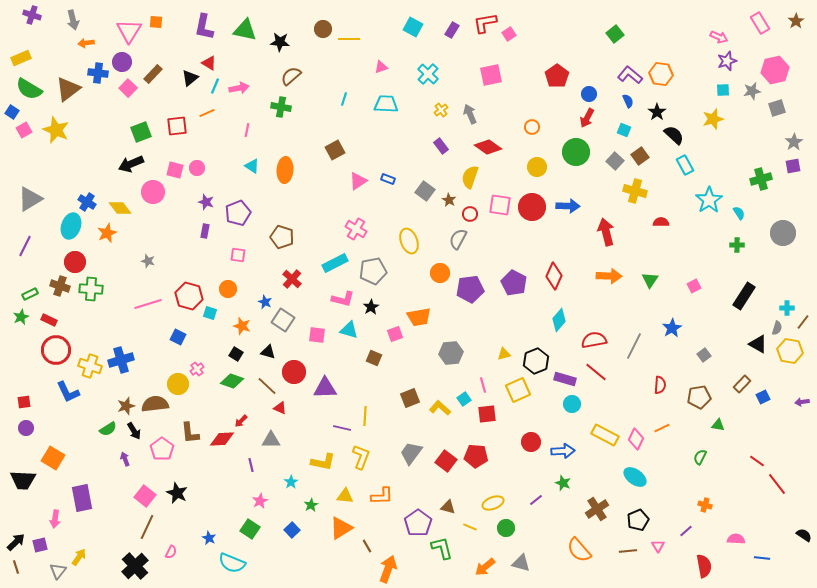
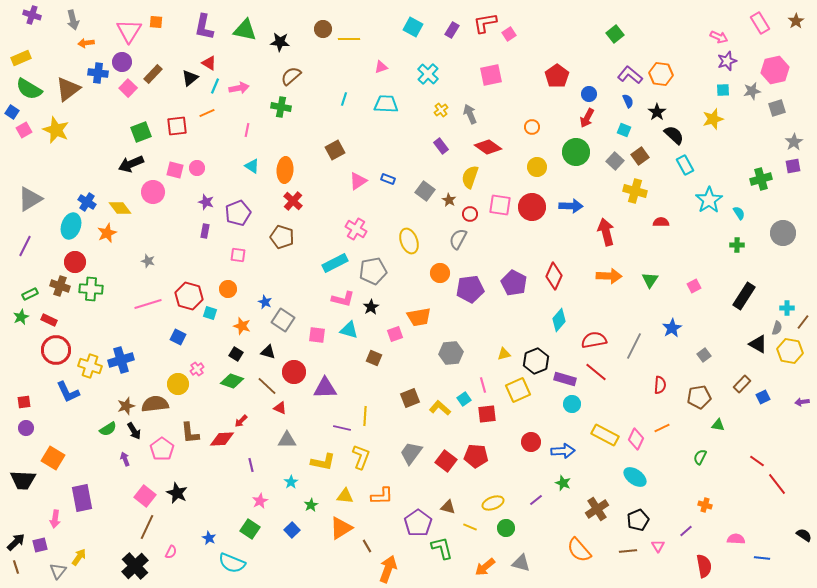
blue arrow at (568, 206): moved 3 px right
red cross at (292, 279): moved 1 px right, 78 px up
gray triangle at (271, 440): moved 16 px right
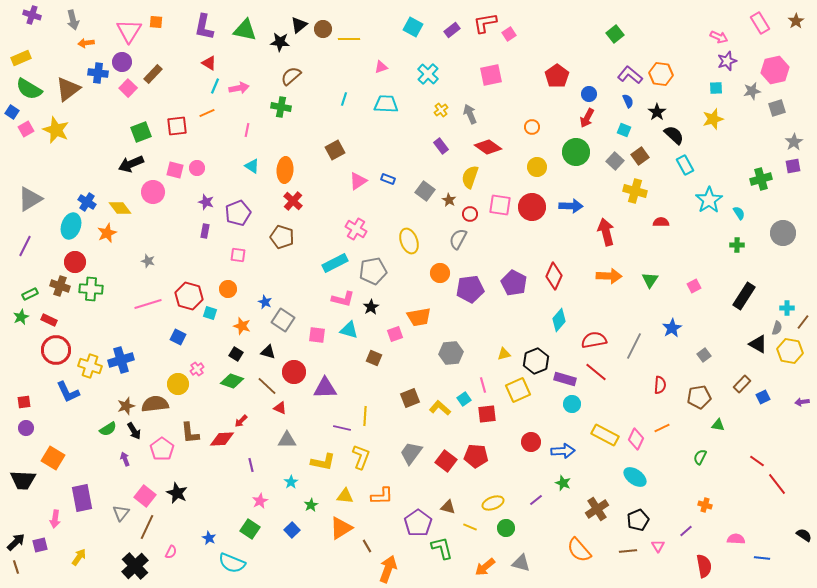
purple rectangle at (452, 30): rotated 21 degrees clockwise
black triangle at (190, 78): moved 109 px right, 53 px up
cyan square at (723, 90): moved 7 px left, 2 px up
pink square at (24, 130): moved 2 px right, 1 px up
gray triangle at (58, 571): moved 63 px right, 58 px up
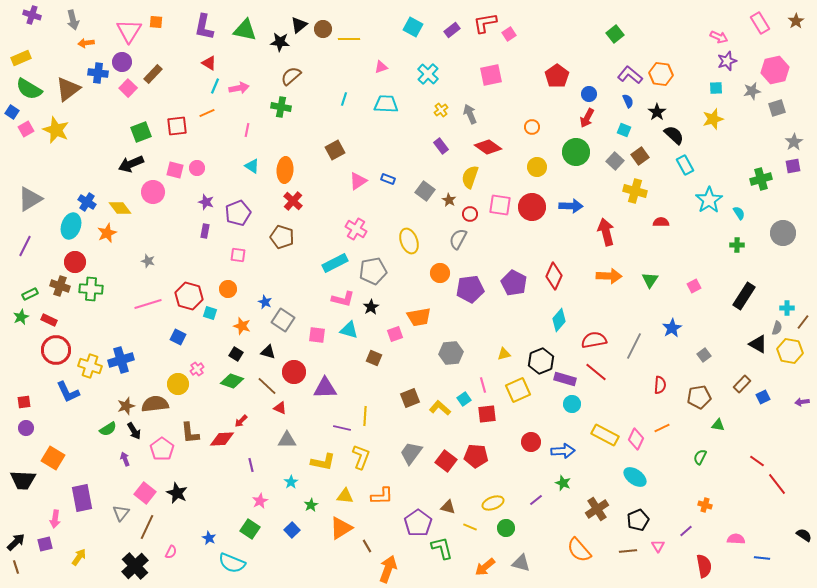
black hexagon at (536, 361): moved 5 px right
pink square at (145, 496): moved 3 px up
purple square at (40, 545): moved 5 px right, 1 px up
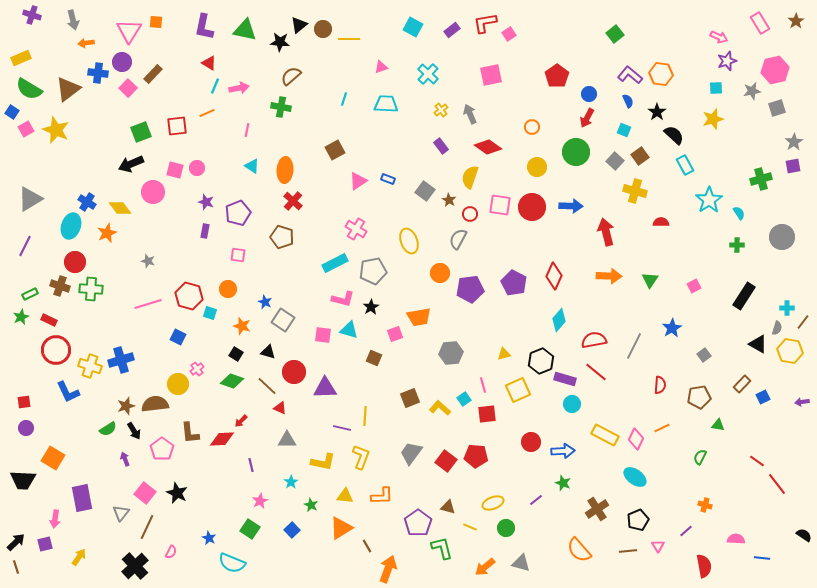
gray circle at (783, 233): moved 1 px left, 4 px down
pink square at (317, 335): moved 6 px right
green star at (311, 505): rotated 16 degrees counterclockwise
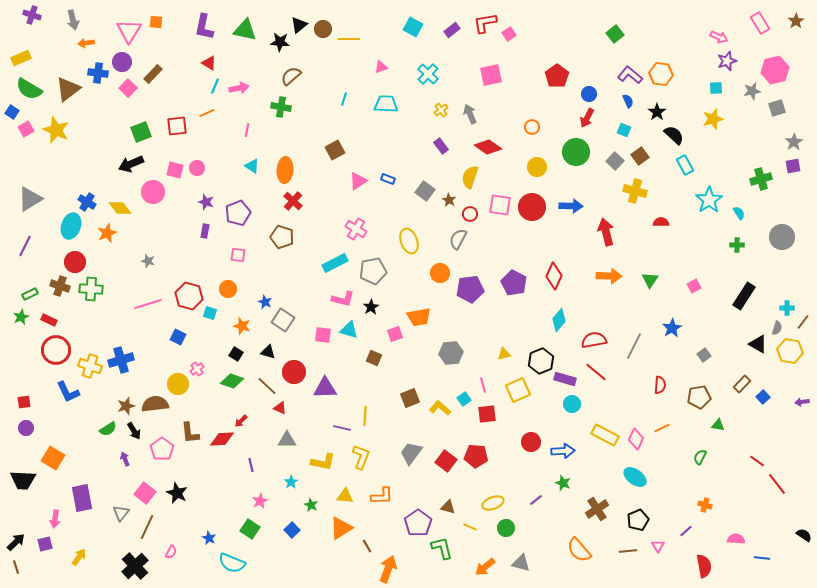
blue square at (763, 397): rotated 16 degrees counterclockwise
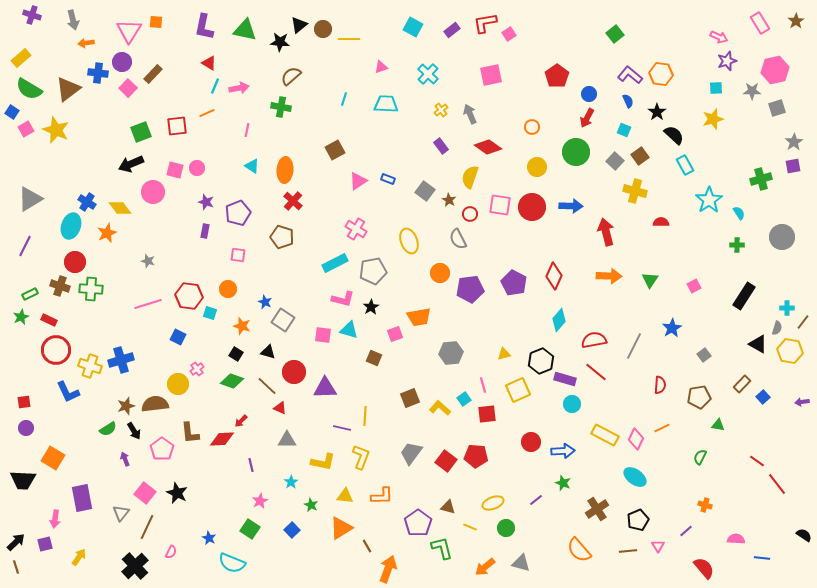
yellow rectangle at (21, 58): rotated 18 degrees counterclockwise
gray star at (752, 91): rotated 12 degrees clockwise
gray semicircle at (458, 239): rotated 55 degrees counterclockwise
red hexagon at (189, 296): rotated 8 degrees counterclockwise
red semicircle at (704, 566): moved 2 px down; rotated 30 degrees counterclockwise
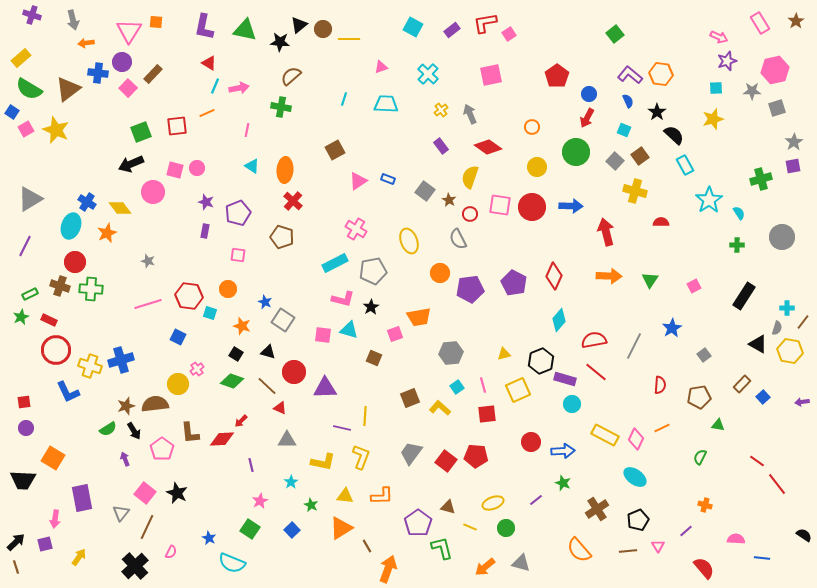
cyan square at (464, 399): moved 7 px left, 12 px up
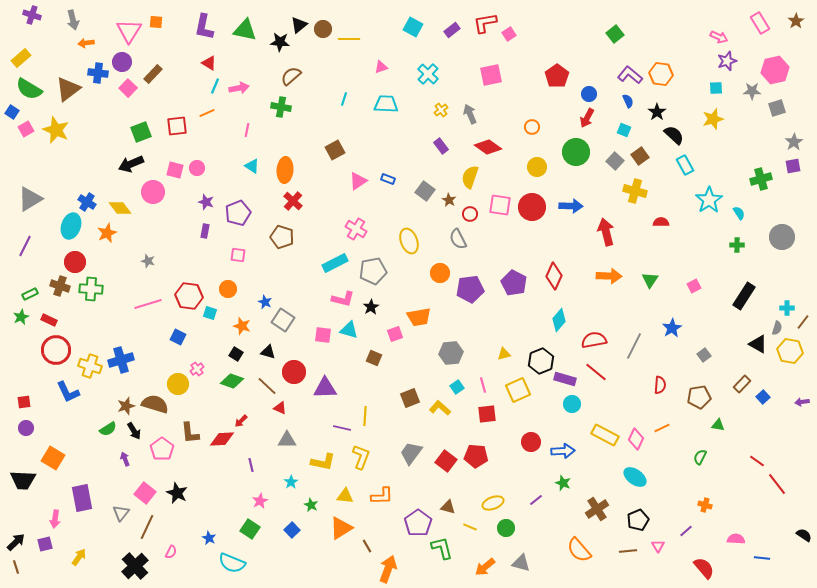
brown semicircle at (155, 404): rotated 24 degrees clockwise
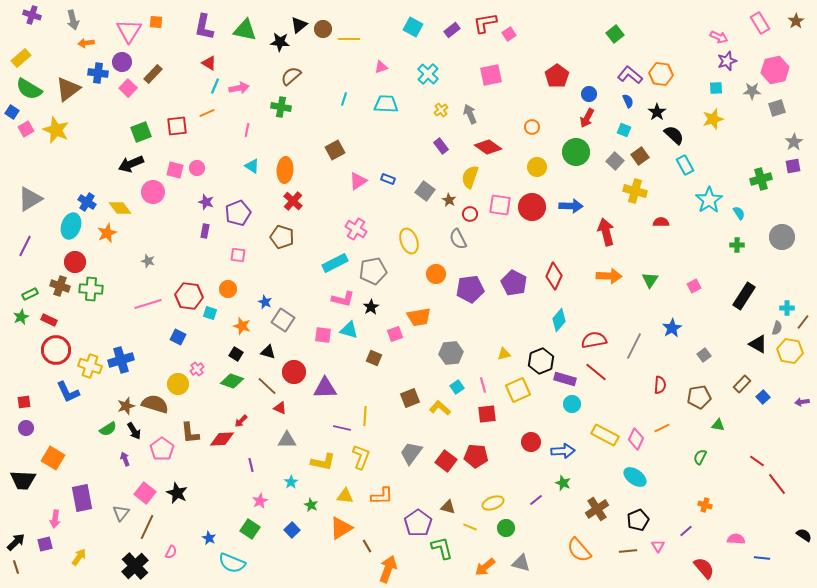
orange circle at (440, 273): moved 4 px left, 1 px down
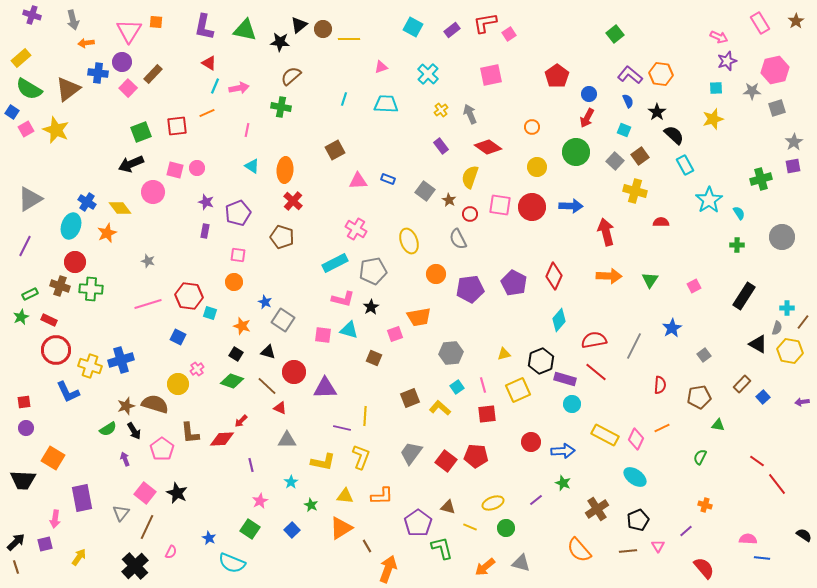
pink triangle at (358, 181): rotated 30 degrees clockwise
orange circle at (228, 289): moved 6 px right, 7 px up
pink semicircle at (736, 539): moved 12 px right
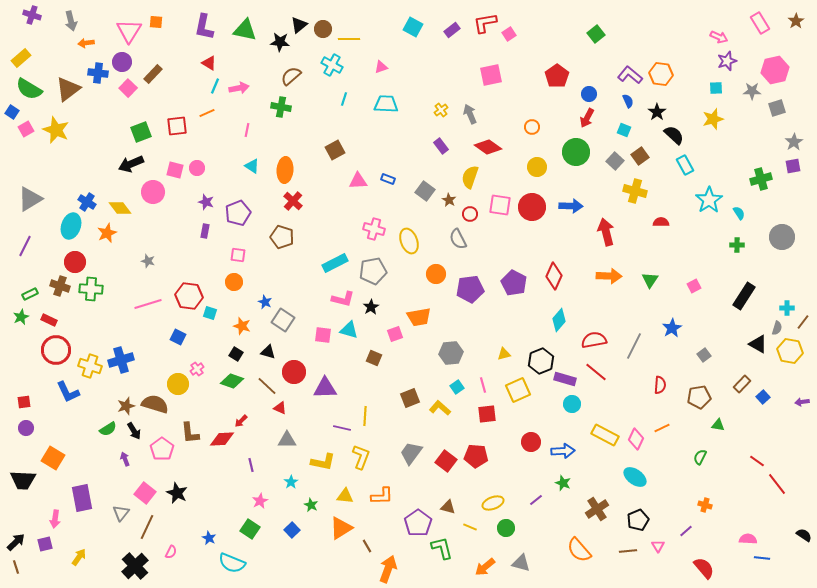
gray arrow at (73, 20): moved 2 px left, 1 px down
green square at (615, 34): moved 19 px left
cyan cross at (428, 74): moved 96 px left, 9 px up; rotated 15 degrees counterclockwise
pink cross at (356, 229): moved 18 px right; rotated 15 degrees counterclockwise
